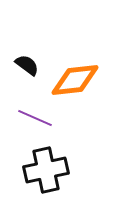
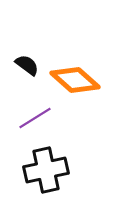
orange diamond: rotated 48 degrees clockwise
purple line: rotated 56 degrees counterclockwise
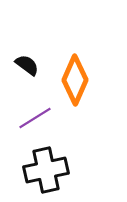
orange diamond: rotated 72 degrees clockwise
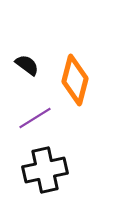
orange diamond: rotated 9 degrees counterclockwise
black cross: moved 1 px left
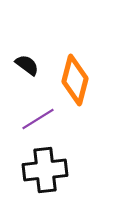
purple line: moved 3 px right, 1 px down
black cross: rotated 6 degrees clockwise
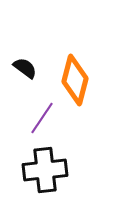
black semicircle: moved 2 px left, 3 px down
purple line: moved 4 px right, 1 px up; rotated 24 degrees counterclockwise
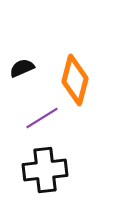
black semicircle: moved 3 px left; rotated 60 degrees counterclockwise
purple line: rotated 24 degrees clockwise
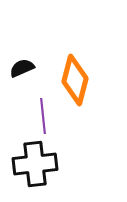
purple line: moved 1 px right, 2 px up; rotated 64 degrees counterclockwise
black cross: moved 10 px left, 6 px up
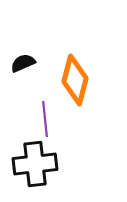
black semicircle: moved 1 px right, 5 px up
purple line: moved 2 px right, 3 px down
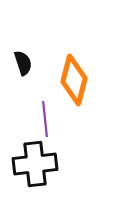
black semicircle: rotated 95 degrees clockwise
orange diamond: moved 1 px left
